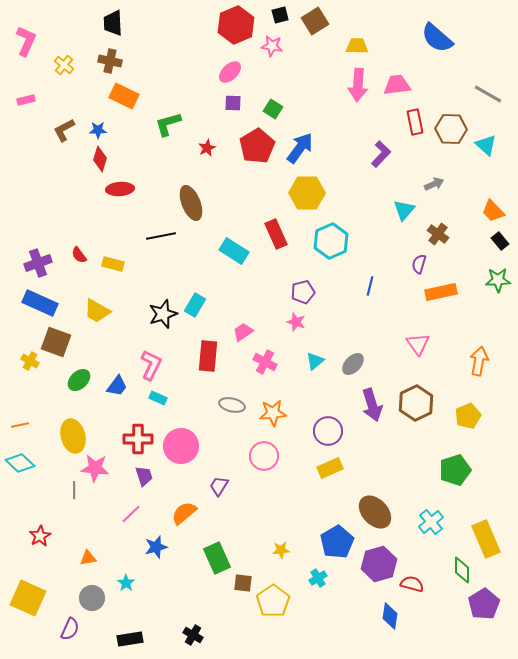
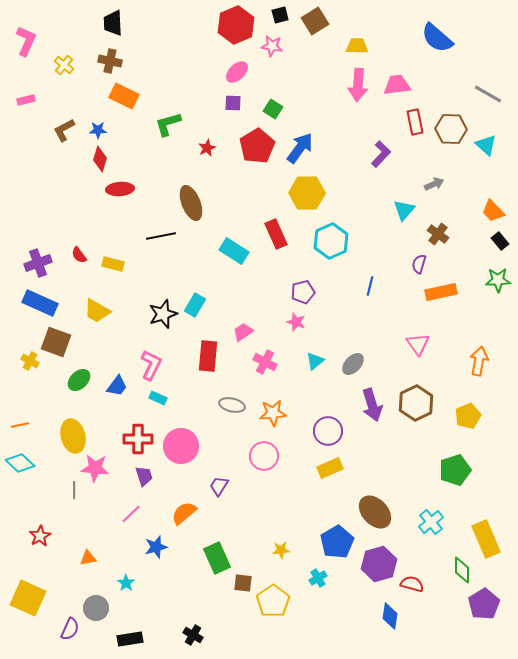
pink ellipse at (230, 72): moved 7 px right
gray circle at (92, 598): moved 4 px right, 10 px down
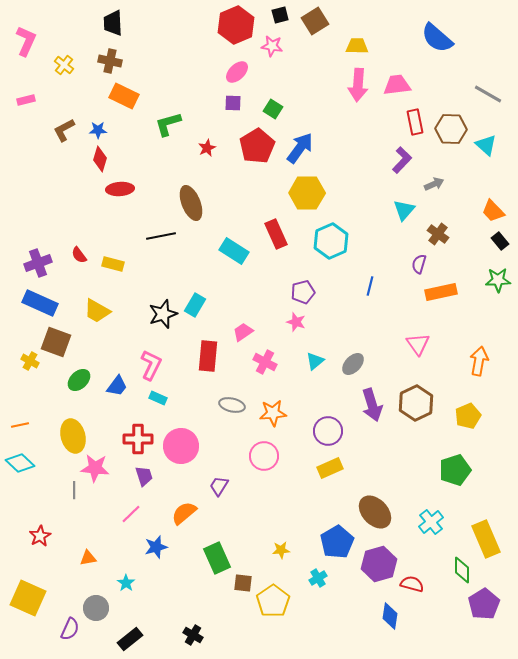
purple L-shape at (381, 154): moved 21 px right, 6 px down
black rectangle at (130, 639): rotated 30 degrees counterclockwise
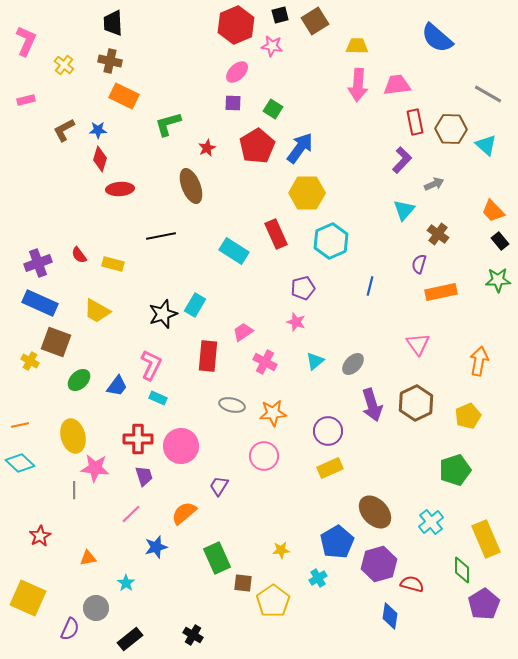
brown ellipse at (191, 203): moved 17 px up
purple pentagon at (303, 292): moved 4 px up
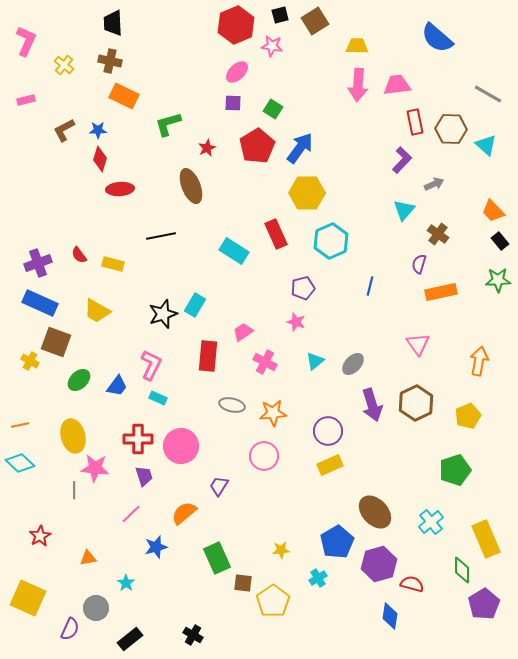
yellow rectangle at (330, 468): moved 3 px up
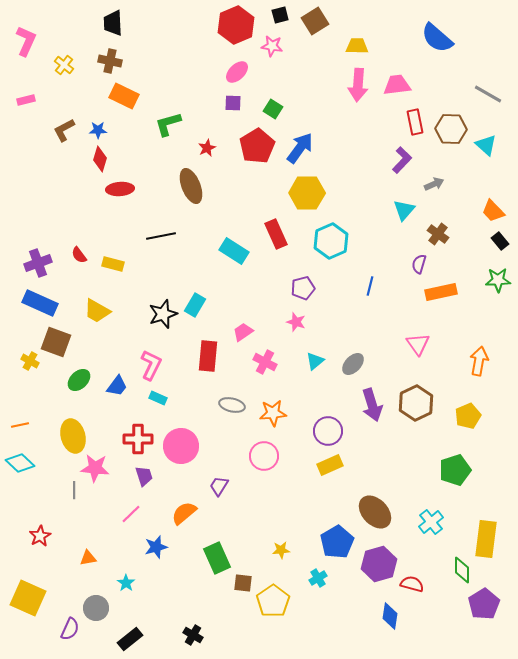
yellow rectangle at (486, 539): rotated 30 degrees clockwise
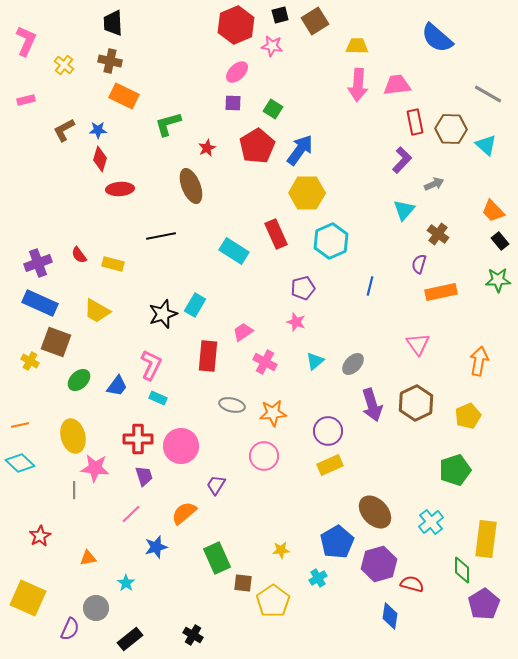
blue arrow at (300, 148): moved 2 px down
purple trapezoid at (219, 486): moved 3 px left, 1 px up
